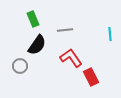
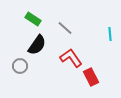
green rectangle: rotated 35 degrees counterclockwise
gray line: moved 2 px up; rotated 49 degrees clockwise
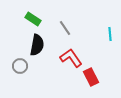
gray line: rotated 14 degrees clockwise
black semicircle: rotated 25 degrees counterclockwise
